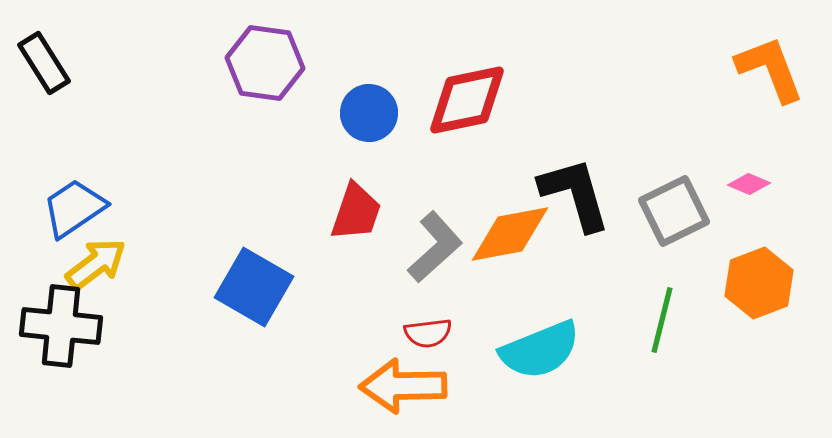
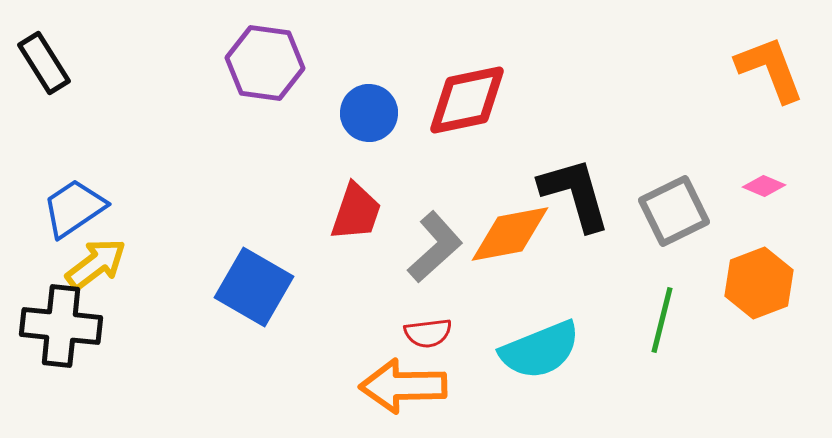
pink diamond: moved 15 px right, 2 px down
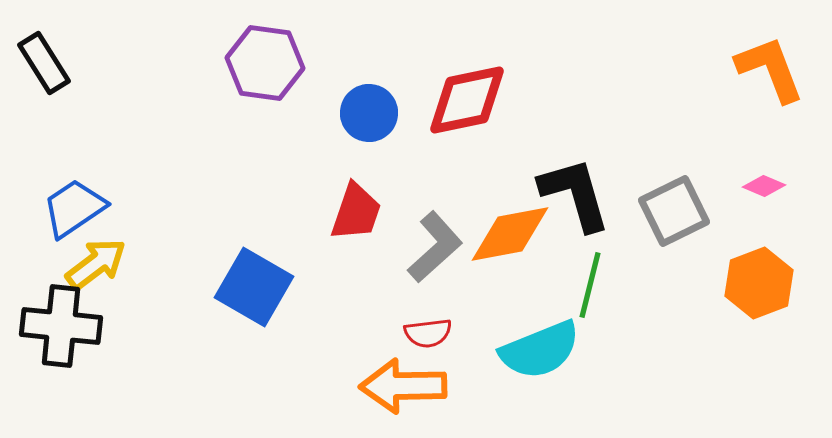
green line: moved 72 px left, 35 px up
